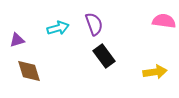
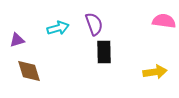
black rectangle: moved 4 px up; rotated 35 degrees clockwise
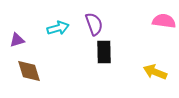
yellow arrow: rotated 150 degrees counterclockwise
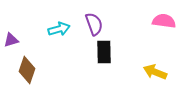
cyan arrow: moved 1 px right, 1 px down
purple triangle: moved 6 px left
brown diamond: moved 2 px left, 1 px up; rotated 36 degrees clockwise
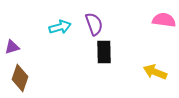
pink semicircle: moved 1 px up
cyan arrow: moved 1 px right, 2 px up
purple triangle: moved 1 px right, 7 px down
brown diamond: moved 7 px left, 8 px down
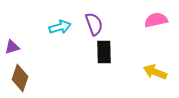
pink semicircle: moved 8 px left; rotated 20 degrees counterclockwise
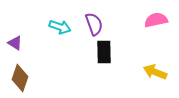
cyan arrow: rotated 35 degrees clockwise
purple triangle: moved 3 px right, 4 px up; rotated 49 degrees clockwise
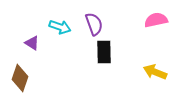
purple triangle: moved 17 px right
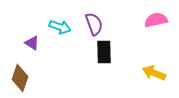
yellow arrow: moved 1 px left, 1 px down
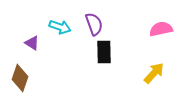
pink semicircle: moved 5 px right, 9 px down
yellow arrow: rotated 110 degrees clockwise
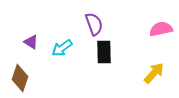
cyan arrow: moved 2 px right, 21 px down; rotated 125 degrees clockwise
purple triangle: moved 1 px left, 1 px up
